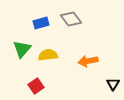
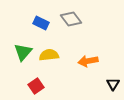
blue rectangle: rotated 42 degrees clockwise
green triangle: moved 1 px right, 3 px down
yellow semicircle: moved 1 px right
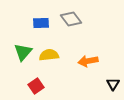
blue rectangle: rotated 28 degrees counterclockwise
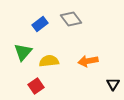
blue rectangle: moved 1 px left, 1 px down; rotated 35 degrees counterclockwise
yellow semicircle: moved 6 px down
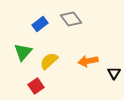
yellow semicircle: rotated 36 degrees counterclockwise
black triangle: moved 1 px right, 11 px up
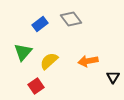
black triangle: moved 1 px left, 4 px down
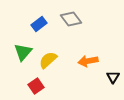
blue rectangle: moved 1 px left
yellow semicircle: moved 1 px left, 1 px up
